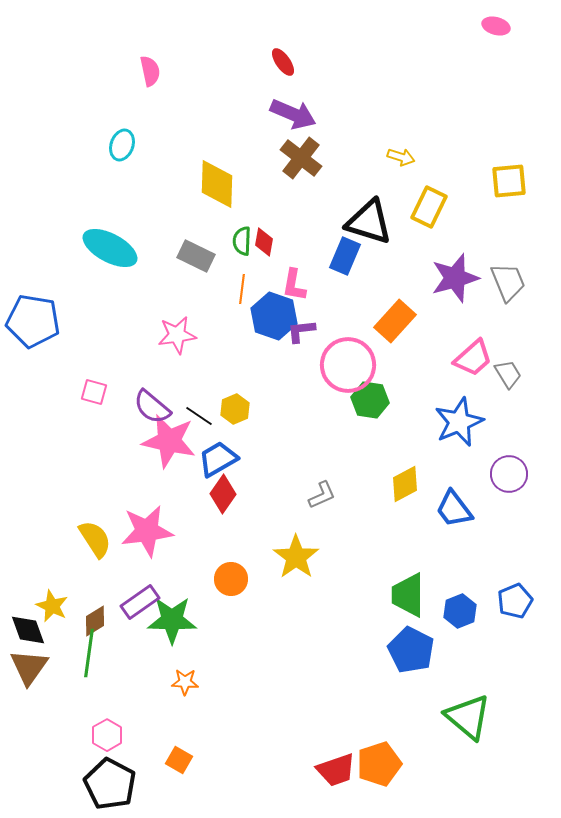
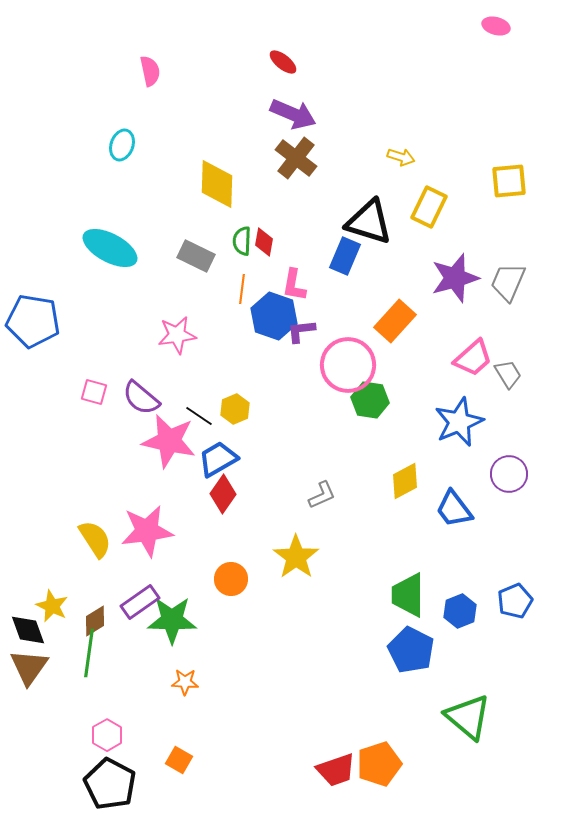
red ellipse at (283, 62): rotated 16 degrees counterclockwise
brown cross at (301, 158): moved 5 px left
gray trapezoid at (508, 282): rotated 135 degrees counterclockwise
purple semicircle at (152, 407): moved 11 px left, 9 px up
yellow diamond at (405, 484): moved 3 px up
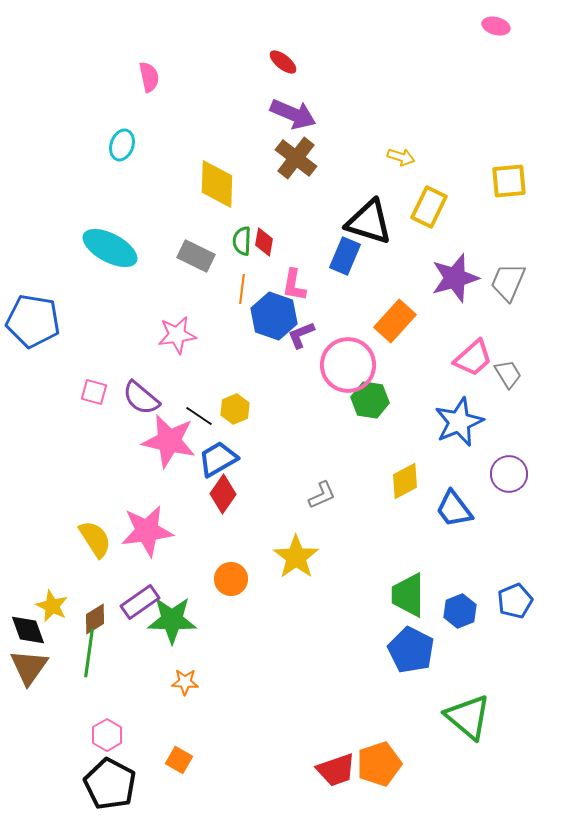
pink semicircle at (150, 71): moved 1 px left, 6 px down
purple L-shape at (301, 331): moved 4 px down; rotated 16 degrees counterclockwise
brown diamond at (95, 621): moved 2 px up
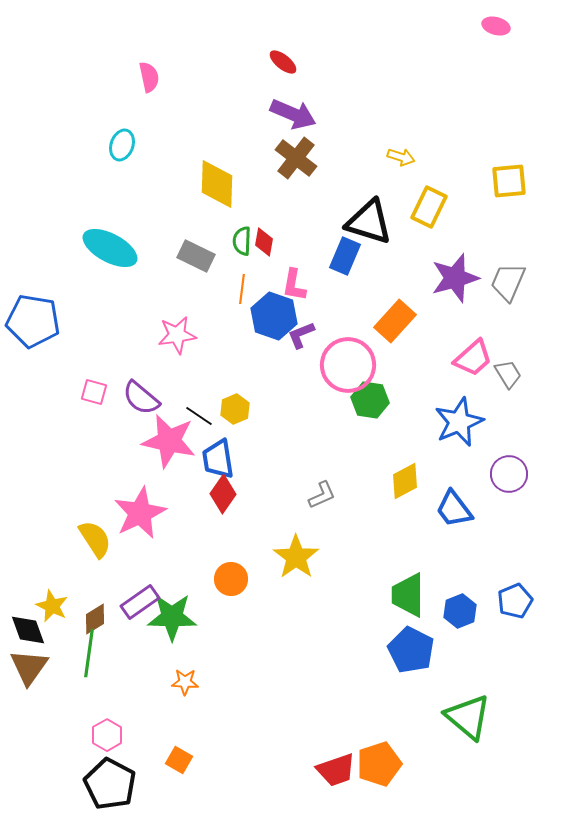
blue trapezoid at (218, 459): rotated 69 degrees counterclockwise
pink star at (147, 531): moved 7 px left, 18 px up; rotated 18 degrees counterclockwise
green star at (172, 620): moved 3 px up
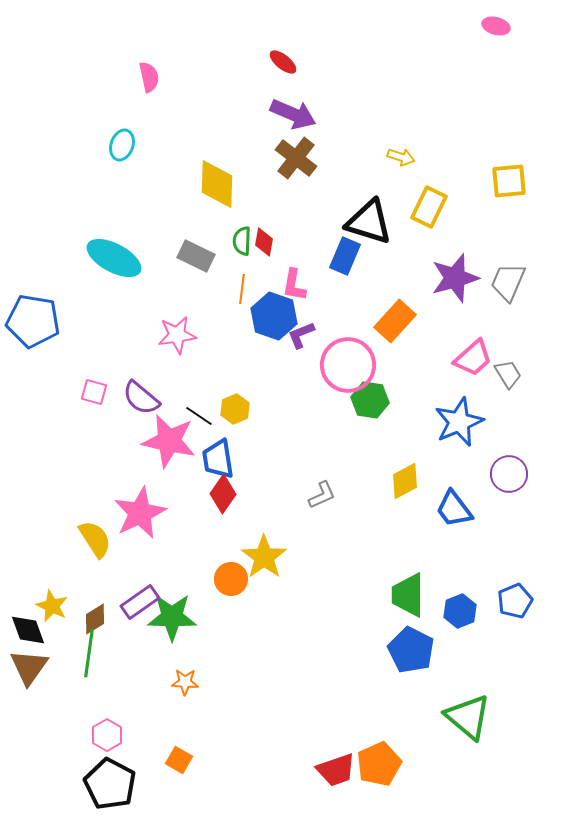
cyan ellipse at (110, 248): moved 4 px right, 10 px down
yellow star at (296, 557): moved 32 px left
orange pentagon at (379, 764): rotated 6 degrees counterclockwise
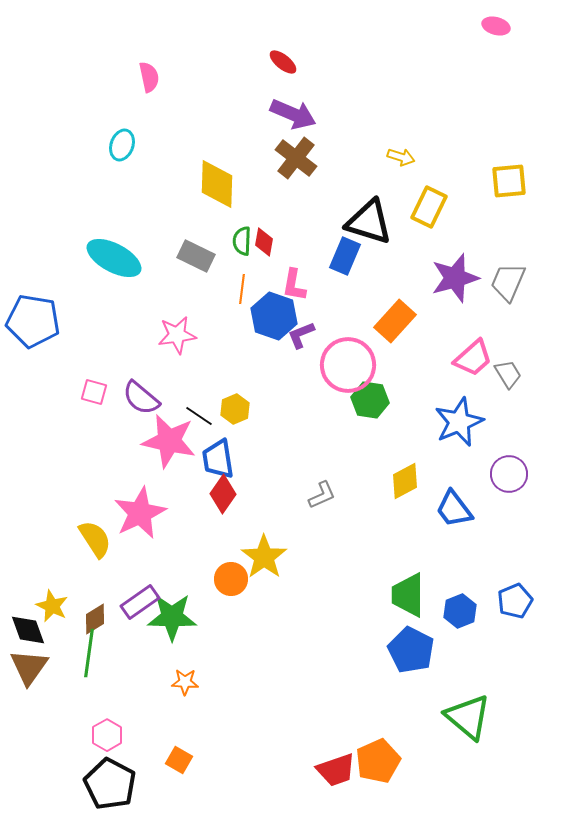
orange pentagon at (379, 764): moved 1 px left, 3 px up
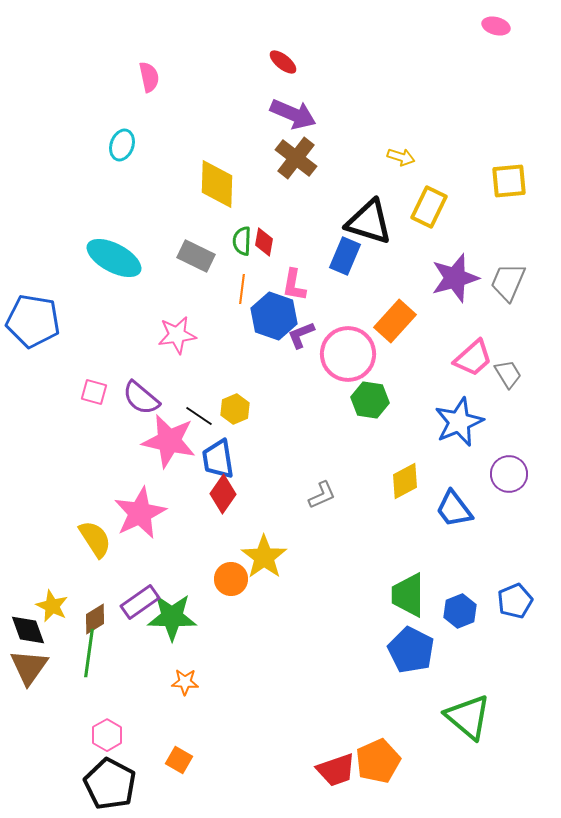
pink circle at (348, 365): moved 11 px up
